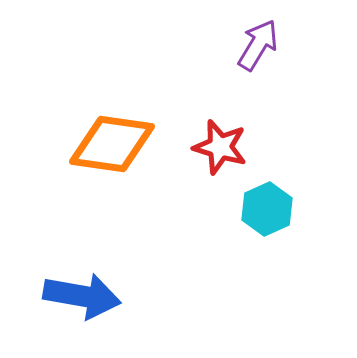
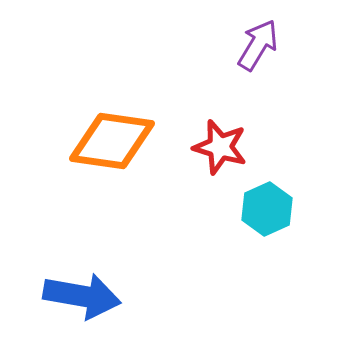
orange diamond: moved 3 px up
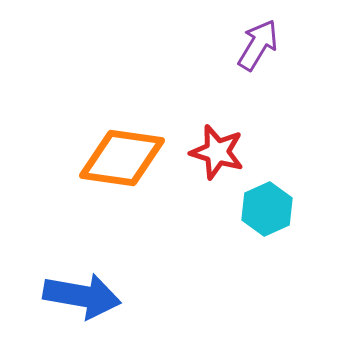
orange diamond: moved 10 px right, 17 px down
red star: moved 3 px left, 5 px down
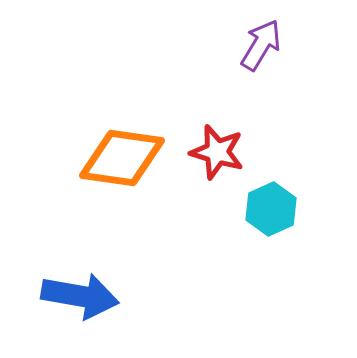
purple arrow: moved 3 px right
cyan hexagon: moved 4 px right
blue arrow: moved 2 px left
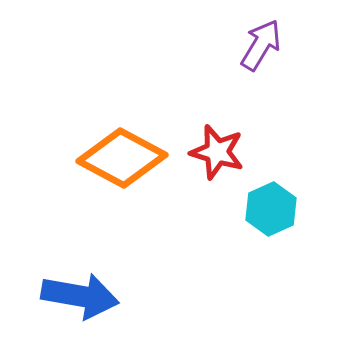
orange diamond: rotated 20 degrees clockwise
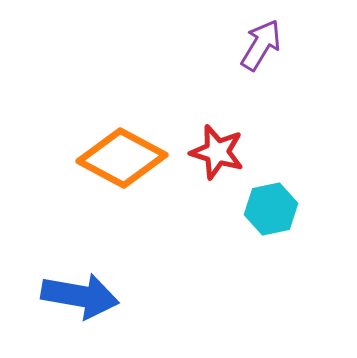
cyan hexagon: rotated 12 degrees clockwise
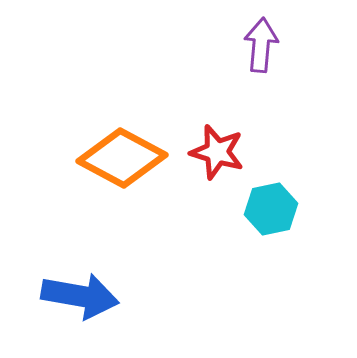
purple arrow: rotated 26 degrees counterclockwise
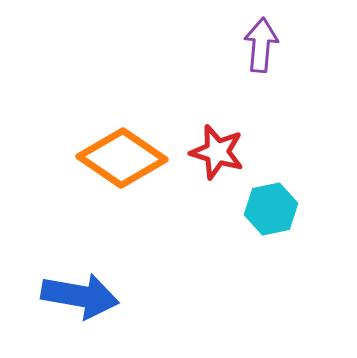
orange diamond: rotated 6 degrees clockwise
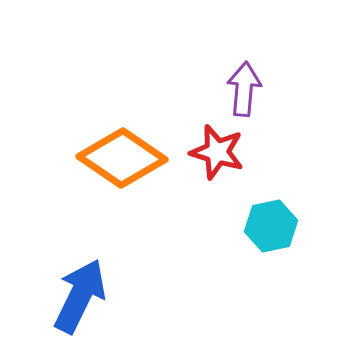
purple arrow: moved 17 px left, 44 px down
cyan hexagon: moved 17 px down
blue arrow: rotated 74 degrees counterclockwise
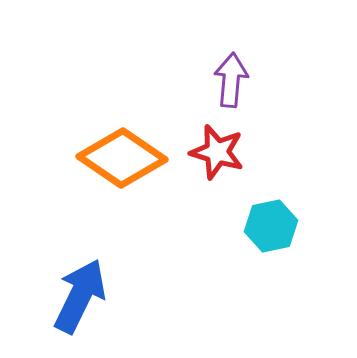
purple arrow: moved 13 px left, 9 px up
